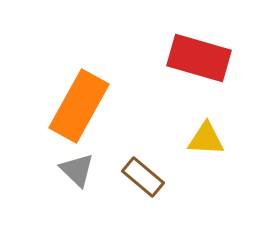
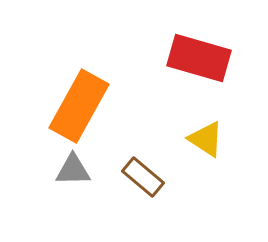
yellow triangle: rotated 30 degrees clockwise
gray triangle: moved 4 px left; rotated 45 degrees counterclockwise
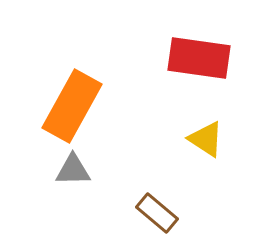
red rectangle: rotated 8 degrees counterclockwise
orange rectangle: moved 7 px left
brown rectangle: moved 14 px right, 36 px down
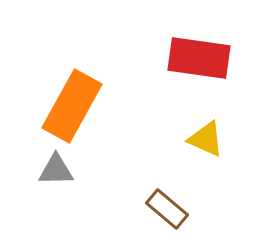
yellow triangle: rotated 9 degrees counterclockwise
gray triangle: moved 17 px left
brown rectangle: moved 10 px right, 4 px up
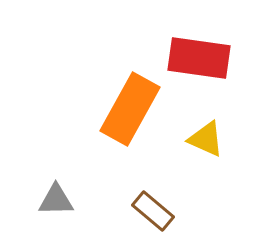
orange rectangle: moved 58 px right, 3 px down
gray triangle: moved 30 px down
brown rectangle: moved 14 px left, 2 px down
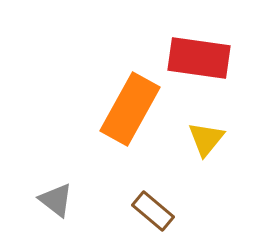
yellow triangle: rotated 45 degrees clockwise
gray triangle: rotated 39 degrees clockwise
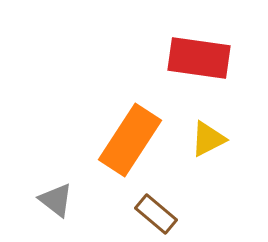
orange rectangle: moved 31 px down; rotated 4 degrees clockwise
yellow triangle: moved 2 px right; rotated 24 degrees clockwise
brown rectangle: moved 3 px right, 3 px down
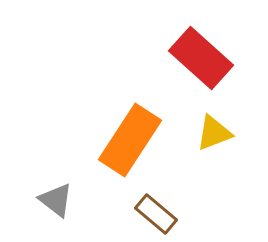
red rectangle: moved 2 px right; rotated 34 degrees clockwise
yellow triangle: moved 6 px right, 6 px up; rotated 6 degrees clockwise
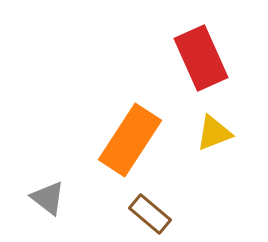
red rectangle: rotated 24 degrees clockwise
gray triangle: moved 8 px left, 2 px up
brown rectangle: moved 6 px left
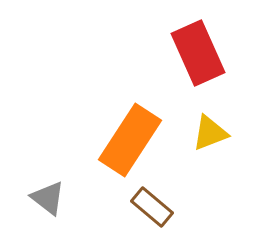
red rectangle: moved 3 px left, 5 px up
yellow triangle: moved 4 px left
brown rectangle: moved 2 px right, 7 px up
